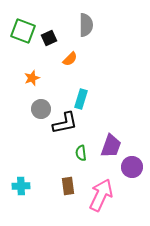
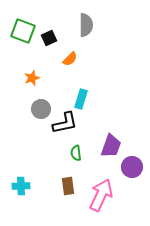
green semicircle: moved 5 px left
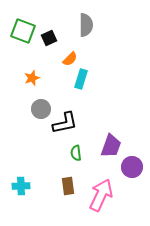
cyan rectangle: moved 20 px up
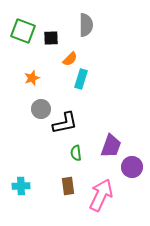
black square: moved 2 px right; rotated 21 degrees clockwise
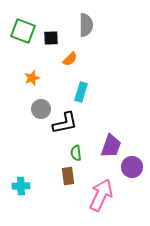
cyan rectangle: moved 13 px down
brown rectangle: moved 10 px up
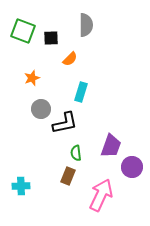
brown rectangle: rotated 30 degrees clockwise
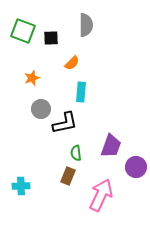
orange semicircle: moved 2 px right, 4 px down
cyan rectangle: rotated 12 degrees counterclockwise
purple circle: moved 4 px right
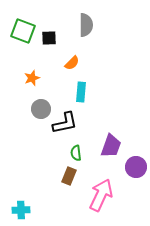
black square: moved 2 px left
brown rectangle: moved 1 px right
cyan cross: moved 24 px down
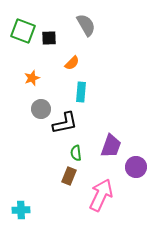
gray semicircle: rotated 30 degrees counterclockwise
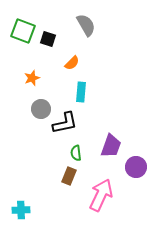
black square: moved 1 px left, 1 px down; rotated 21 degrees clockwise
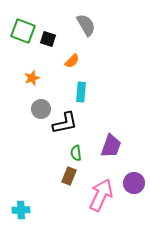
orange semicircle: moved 2 px up
purple circle: moved 2 px left, 16 px down
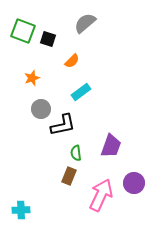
gray semicircle: moved 1 px left, 2 px up; rotated 100 degrees counterclockwise
cyan rectangle: rotated 48 degrees clockwise
black L-shape: moved 2 px left, 2 px down
